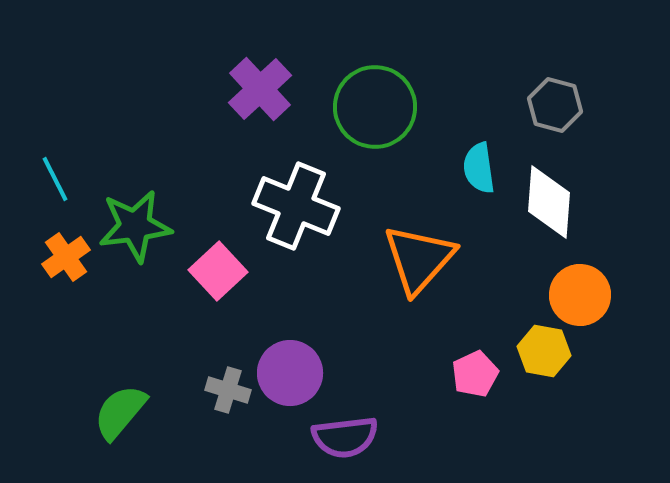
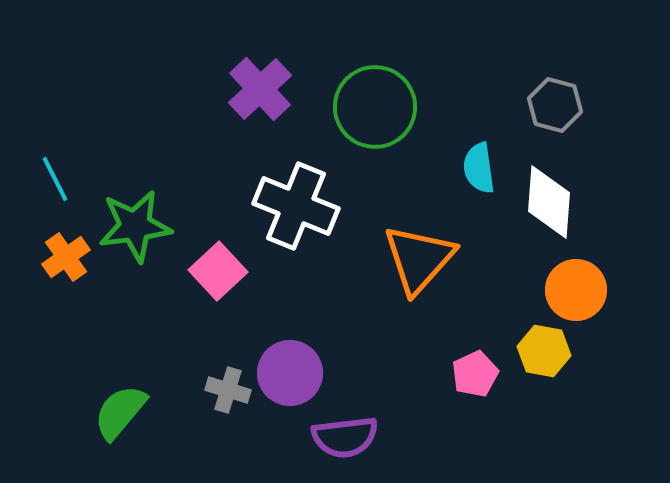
orange circle: moved 4 px left, 5 px up
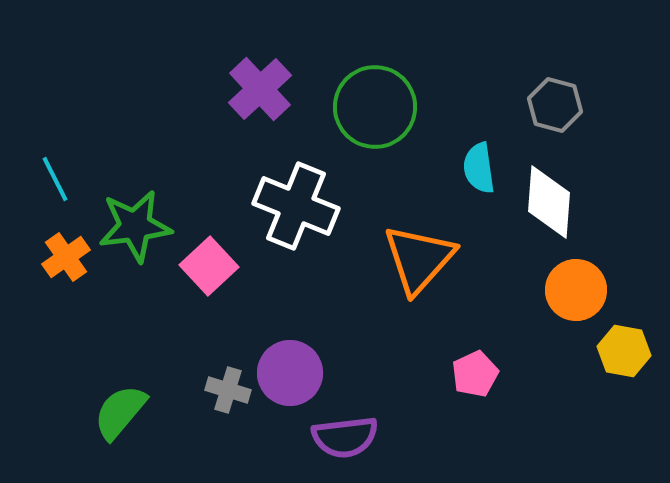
pink square: moved 9 px left, 5 px up
yellow hexagon: moved 80 px right
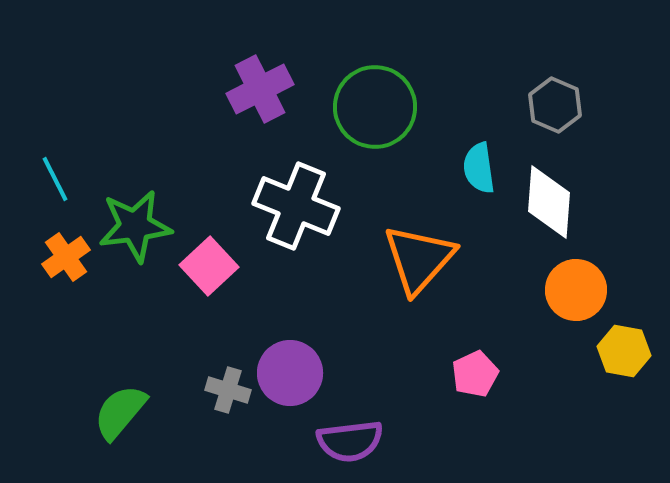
purple cross: rotated 16 degrees clockwise
gray hexagon: rotated 8 degrees clockwise
purple semicircle: moved 5 px right, 4 px down
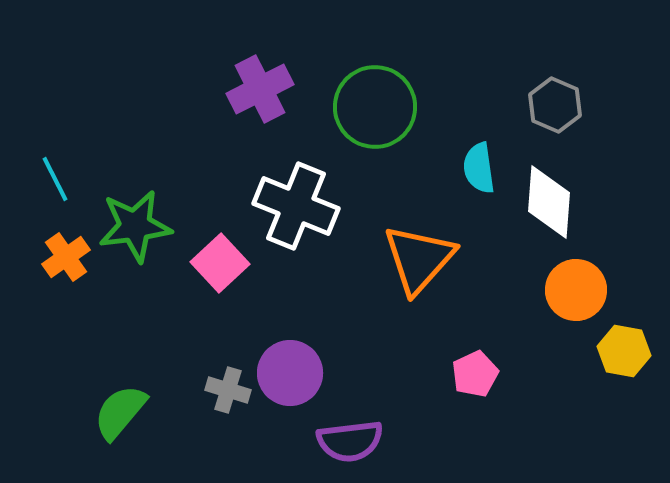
pink square: moved 11 px right, 3 px up
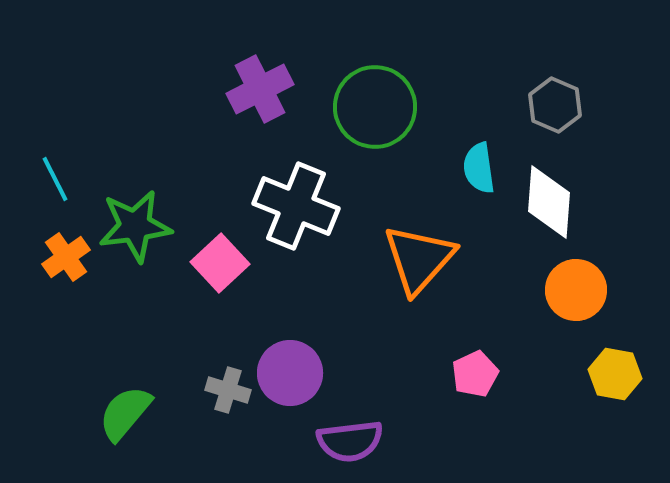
yellow hexagon: moved 9 px left, 23 px down
green semicircle: moved 5 px right, 1 px down
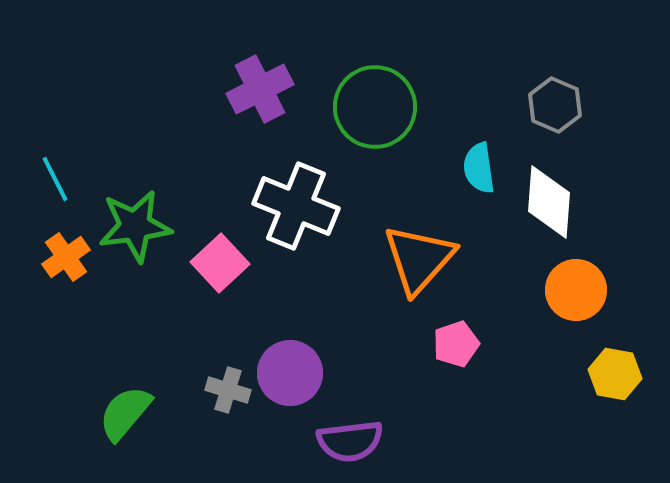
pink pentagon: moved 19 px left, 30 px up; rotated 6 degrees clockwise
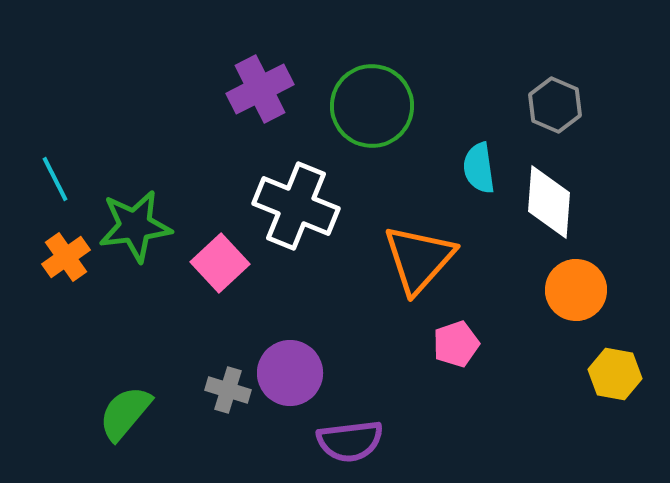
green circle: moved 3 px left, 1 px up
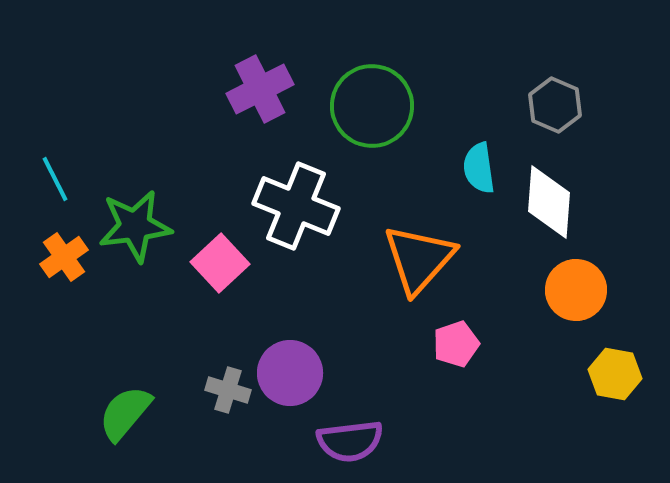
orange cross: moved 2 px left
